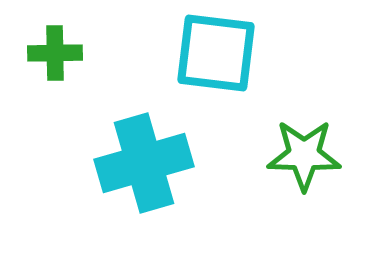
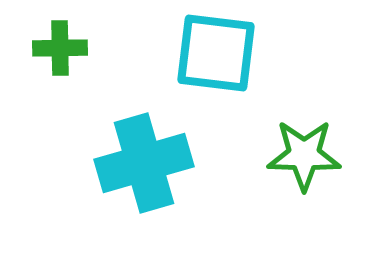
green cross: moved 5 px right, 5 px up
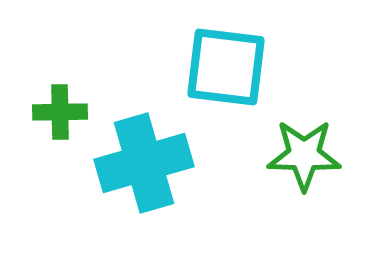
green cross: moved 64 px down
cyan square: moved 10 px right, 14 px down
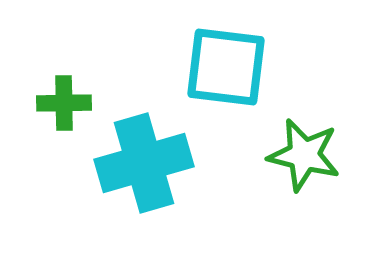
green cross: moved 4 px right, 9 px up
green star: rotated 12 degrees clockwise
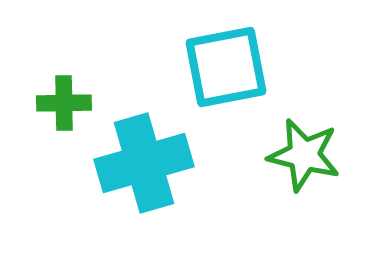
cyan square: rotated 18 degrees counterclockwise
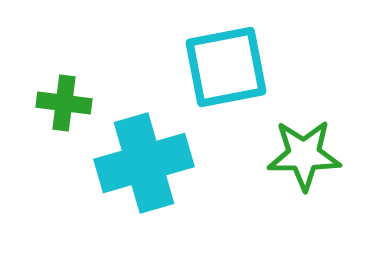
green cross: rotated 8 degrees clockwise
green star: rotated 14 degrees counterclockwise
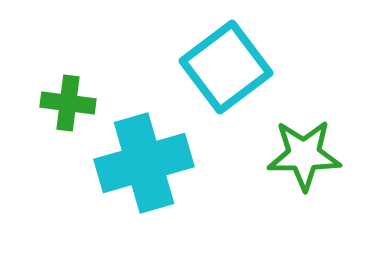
cyan square: rotated 26 degrees counterclockwise
green cross: moved 4 px right
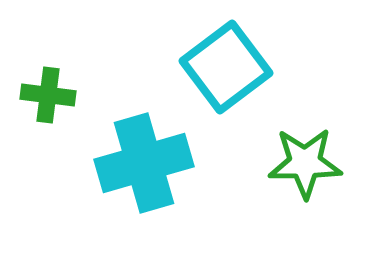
green cross: moved 20 px left, 8 px up
green star: moved 1 px right, 8 px down
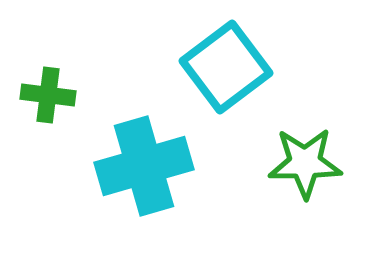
cyan cross: moved 3 px down
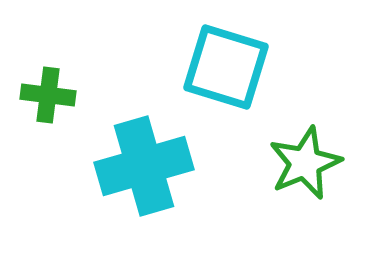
cyan square: rotated 36 degrees counterclockwise
green star: rotated 22 degrees counterclockwise
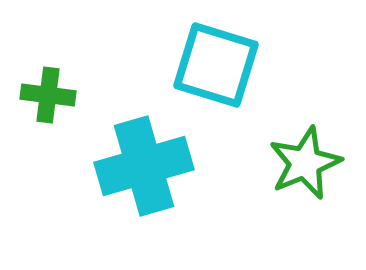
cyan square: moved 10 px left, 2 px up
